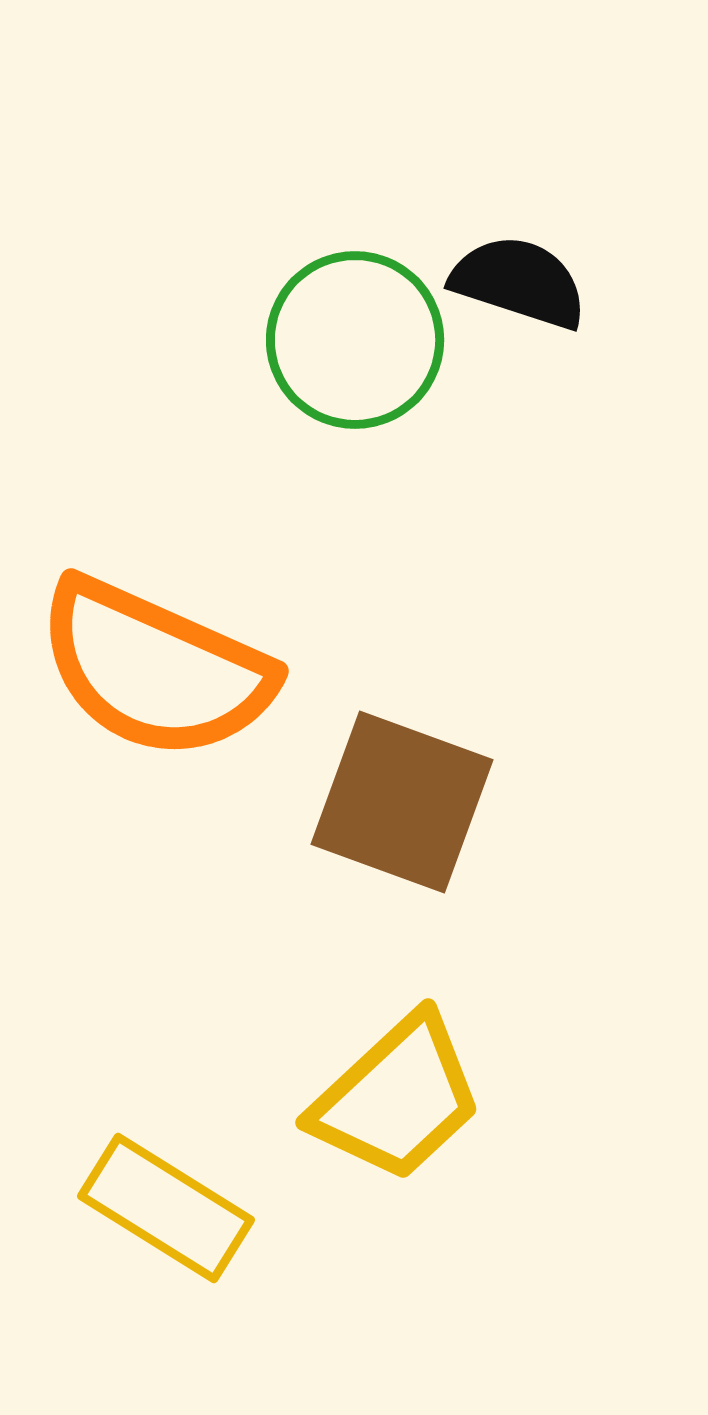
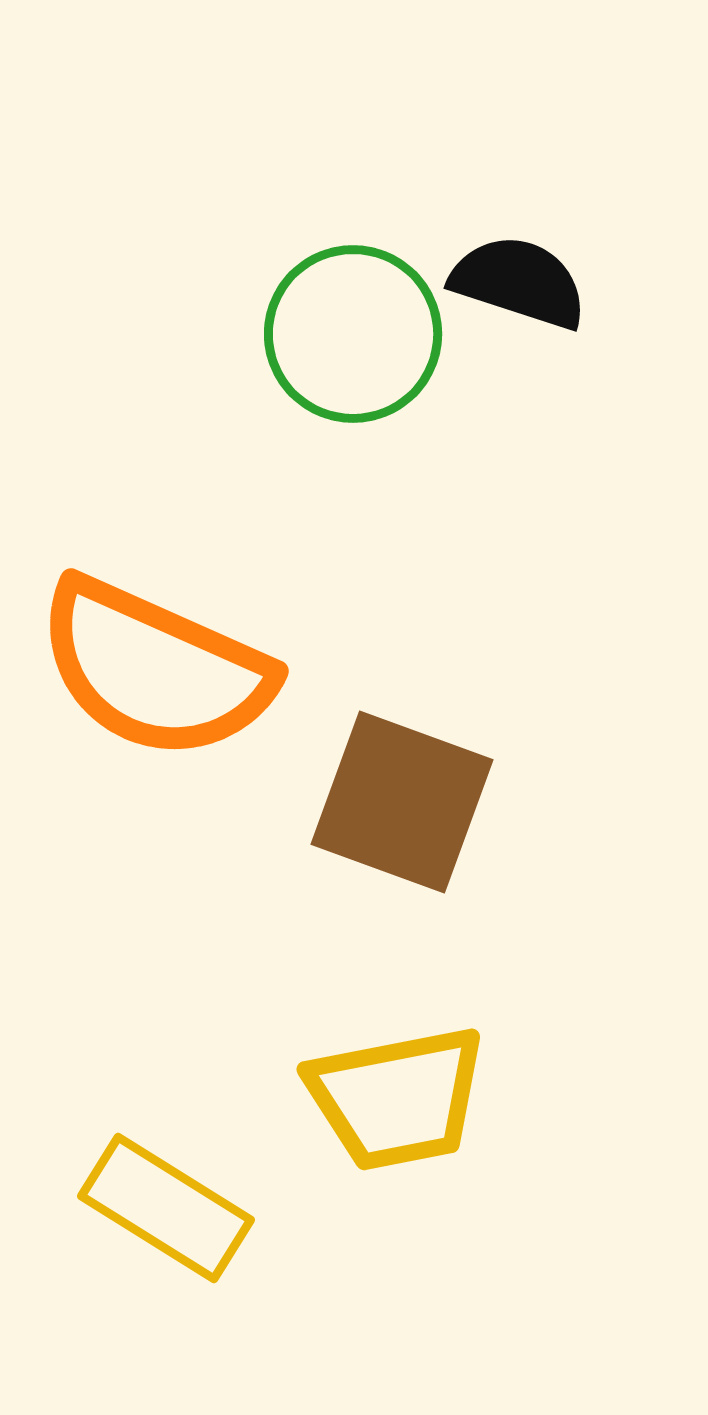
green circle: moved 2 px left, 6 px up
yellow trapezoid: rotated 32 degrees clockwise
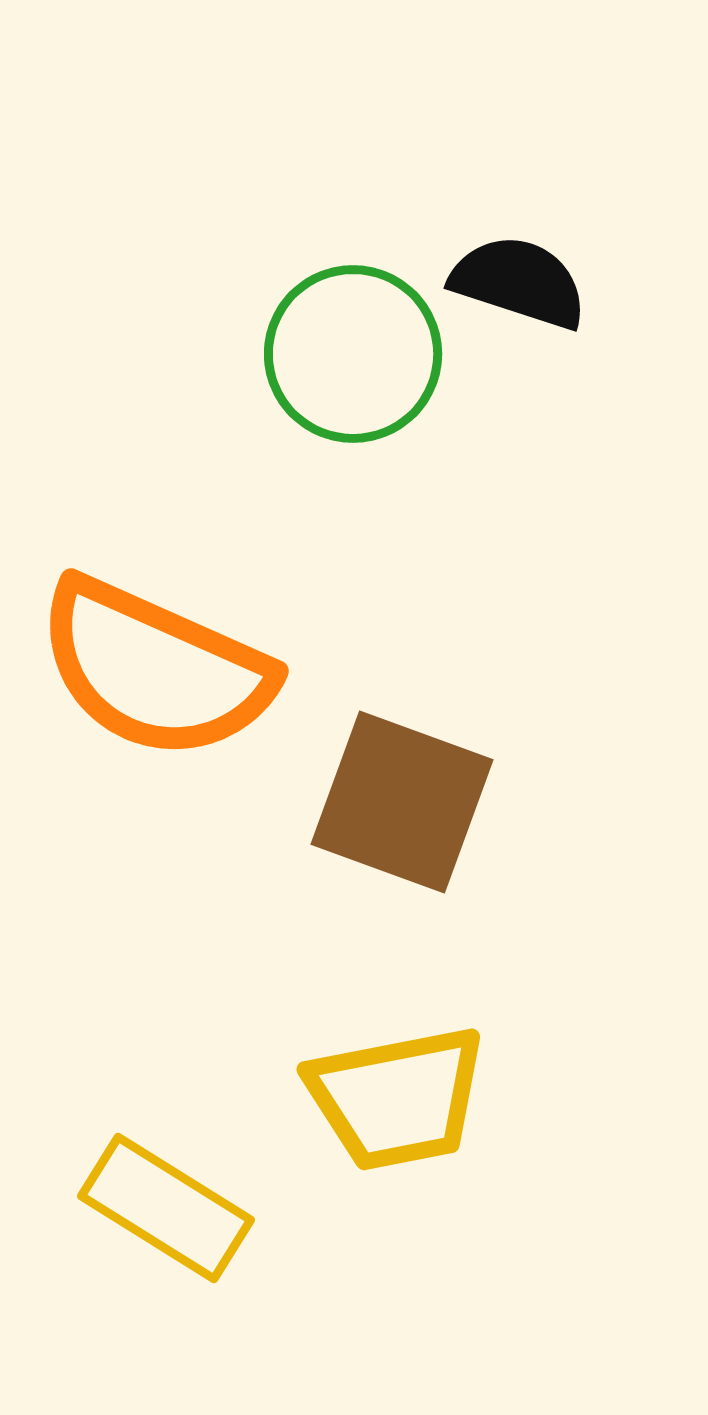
green circle: moved 20 px down
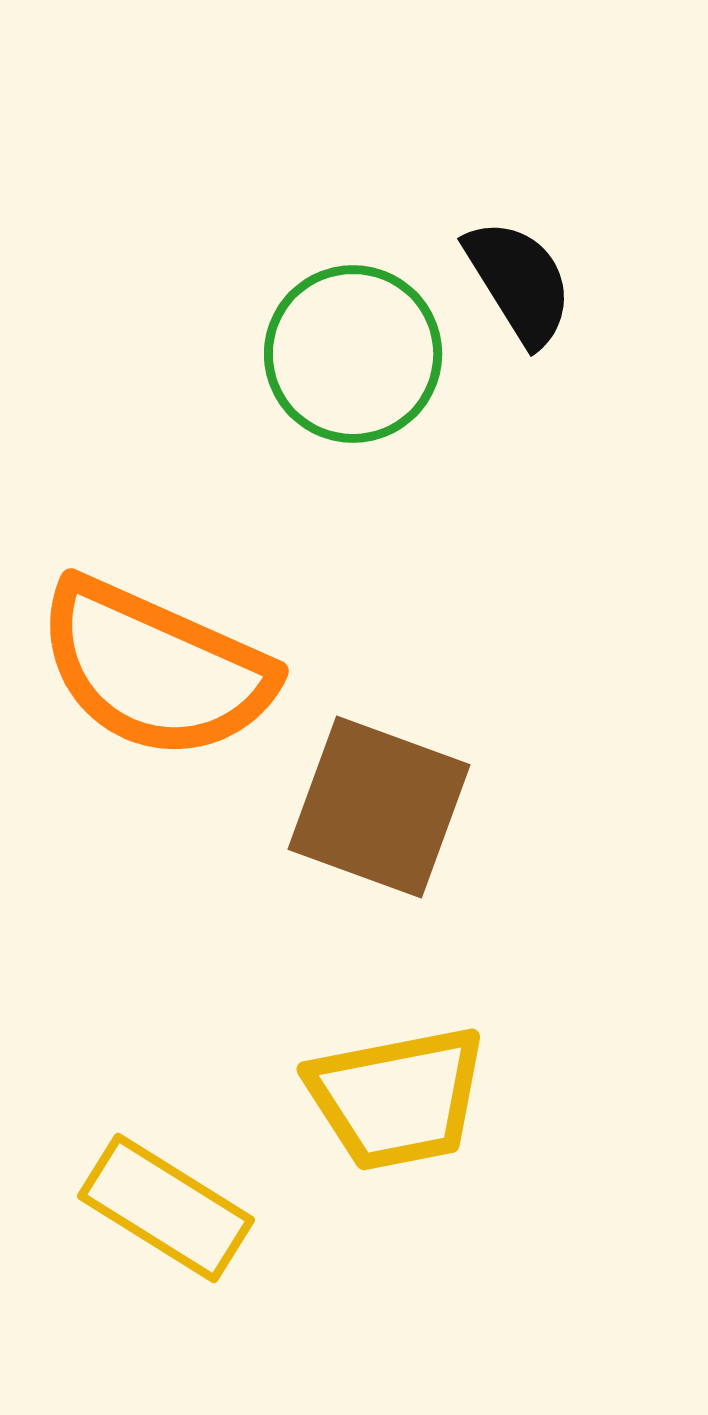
black semicircle: rotated 40 degrees clockwise
brown square: moved 23 px left, 5 px down
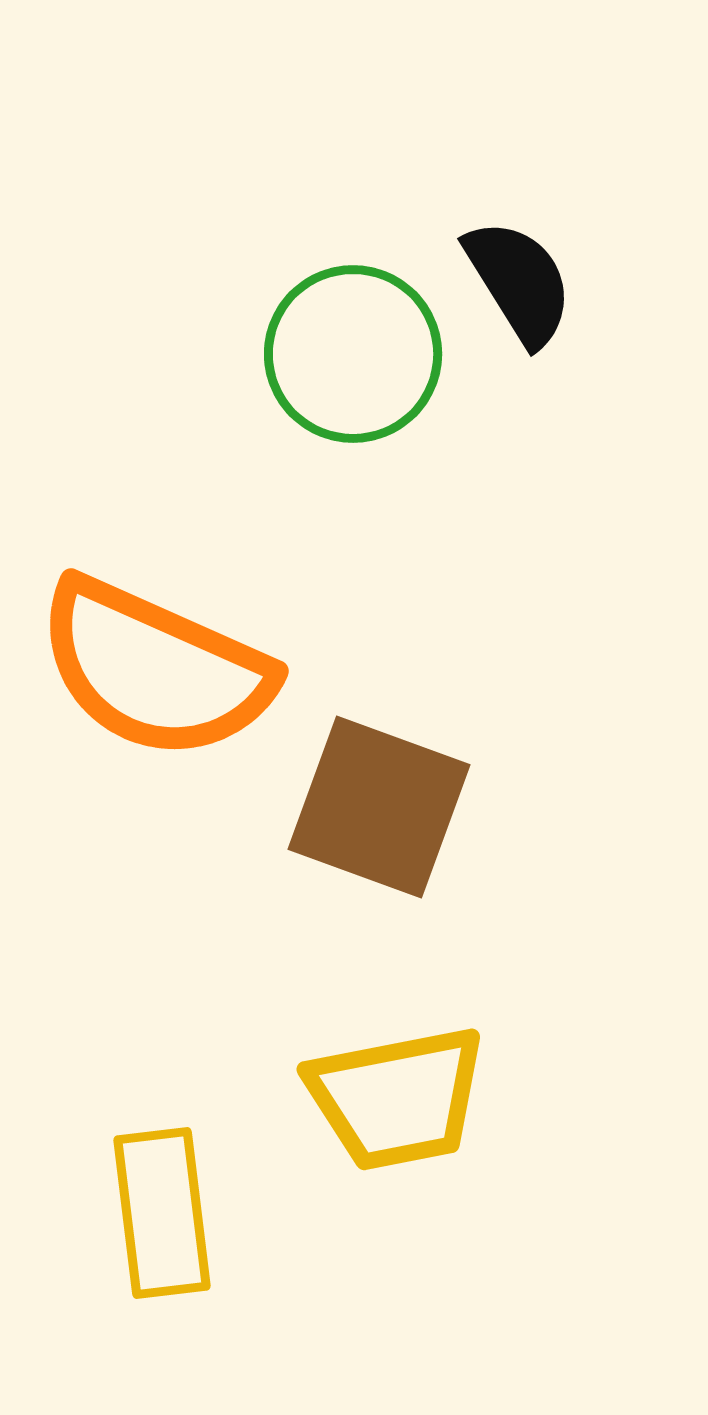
yellow rectangle: moved 4 px left, 5 px down; rotated 51 degrees clockwise
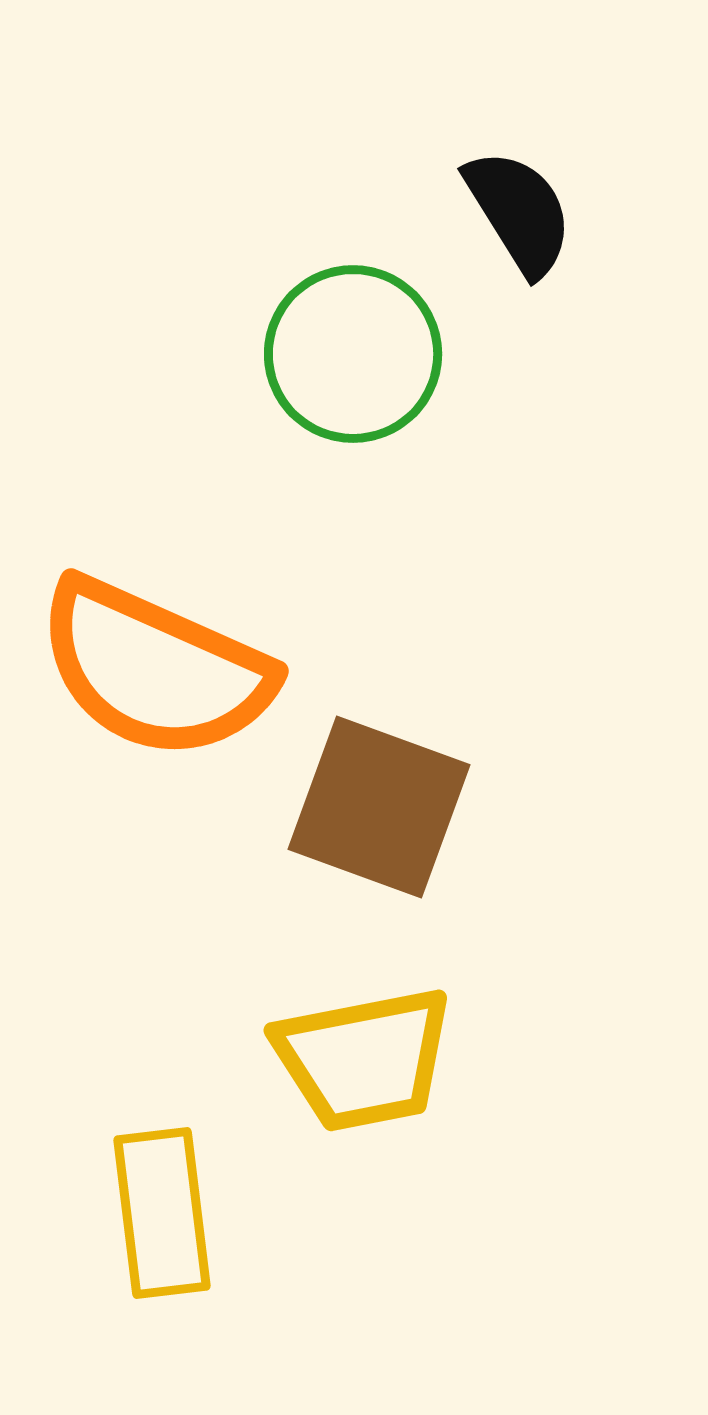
black semicircle: moved 70 px up
yellow trapezoid: moved 33 px left, 39 px up
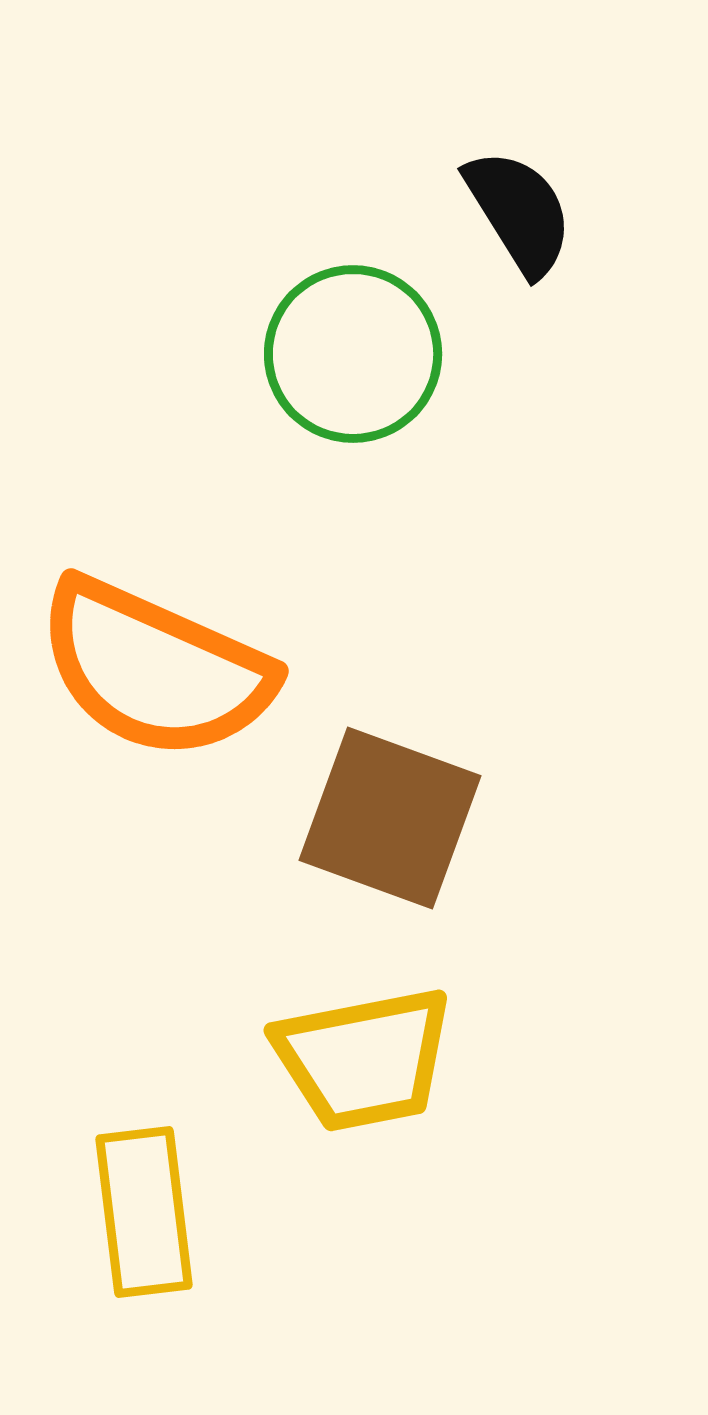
brown square: moved 11 px right, 11 px down
yellow rectangle: moved 18 px left, 1 px up
